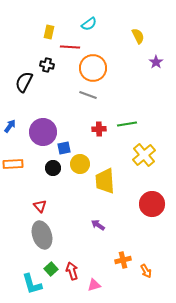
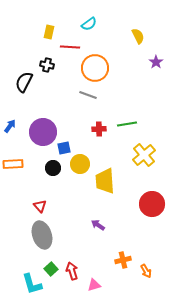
orange circle: moved 2 px right
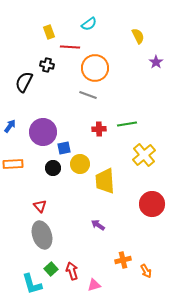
yellow rectangle: rotated 32 degrees counterclockwise
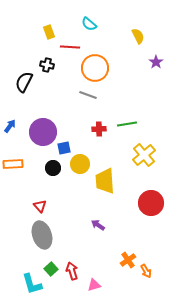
cyan semicircle: rotated 77 degrees clockwise
red circle: moved 1 px left, 1 px up
orange cross: moved 5 px right; rotated 21 degrees counterclockwise
